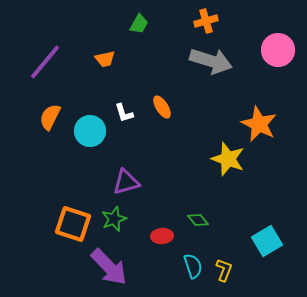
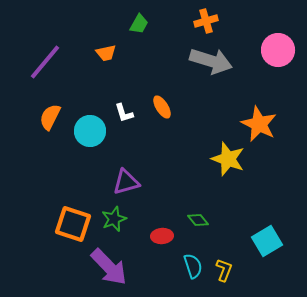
orange trapezoid: moved 1 px right, 6 px up
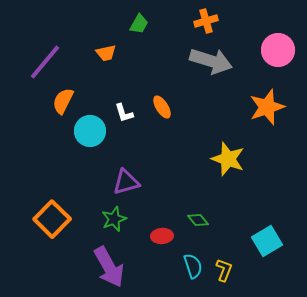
orange semicircle: moved 13 px right, 16 px up
orange star: moved 8 px right, 17 px up; rotated 27 degrees clockwise
orange square: moved 21 px left, 5 px up; rotated 27 degrees clockwise
purple arrow: rotated 15 degrees clockwise
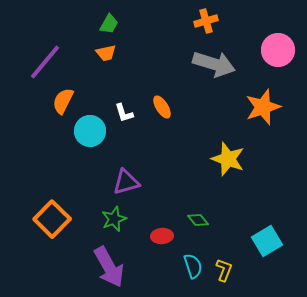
green trapezoid: moved 30 px left
gray arrow: moved 3 px right, 3 px down
orange star: moved 4 px left
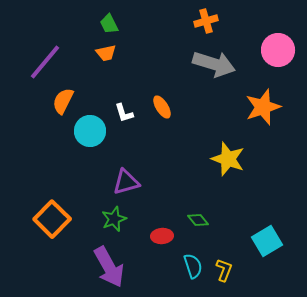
green trapezoid: rotated 125 degrees clockwise
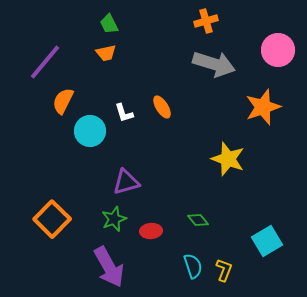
red ellipse: moved 11 px left, 5 px up
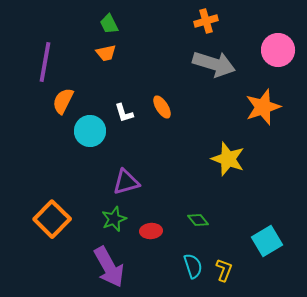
purple line: rotated 30 degrees counterclockwise
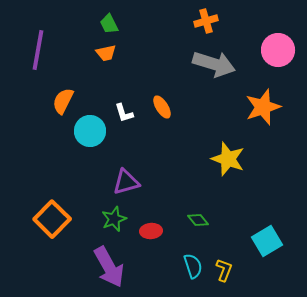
purple line: moved 7 px left, 12 px up
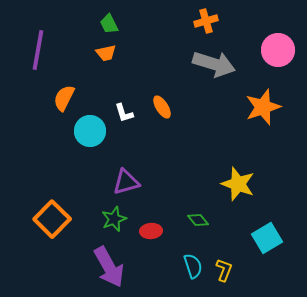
orange semicircle: moved 1 px right, 3 px up
yellow star: moved 10 px right, 25 px down
cyan square: moved 3 px up
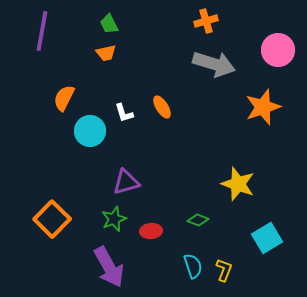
purple line: moved 4 px right, 19 px up
green diamond: rotated 30 degrees counterclockwise
